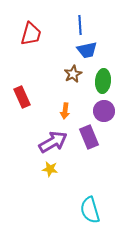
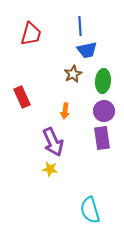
blue line: moved 1 px down
purple rectangle: moved 13 px right, 1 px down; rotated 15 degrees clockwise
purple arrow: rotated 96 degrees clockwise
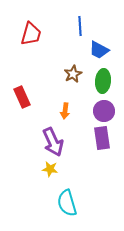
blue trapezoid: moved 12 px right; rotated 40 degrees clockwise
cyan semicircle: moved 23 px left, 7 px up
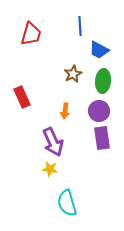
purple circle: moved 5 px left
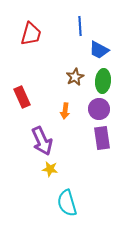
brown star: moved 2 px right, 3 px down
purple circle: moved 2 px up
purple arrow: moved 11 px left, 1 px up
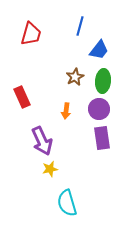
blue line: rotated 18 degrees clockwise
blue trapezoid: rotated 80 degrees counterclockwise
orange arrow: moved 1 px right
yellow star: rotated 21 degrees counterclockwise
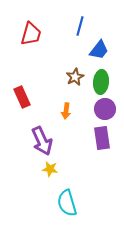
green ellipse: moved 2 px left, 1 px down
purple circle: moved 6 px right
yellow star: rotated 21 degrees clockwise
